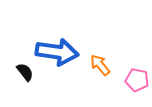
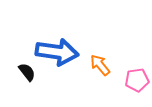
black semicircle: moved 2 px right
pink pentagon: rotated 20 degrees counterclockwise
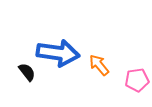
blue arrow: moved 1 px right, 1 px down
orange arrow: moved 1 px left
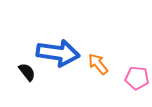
orange arrow: moved 1 px left, 1 px up
pink pentagon: moved 2 px up; rotated 15 degrees clockwise
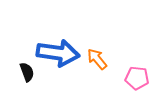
orange arrow: moved 1 px left, 5 px up
black semicircle: rotated 18 degrees clockwise
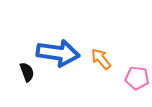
orange arrow: moved 4 px right
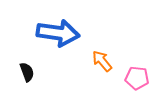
blue arrow: moved 20 px up
orange arrow: moved 1 px right, 2 px down
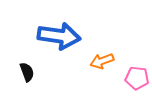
blue arrow: moved 1 px right, 3 px down
orange arrow: rotated 70 degrees counterclockwise
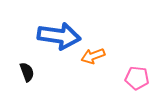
orange arrow: moved 9 px left, 5 px up
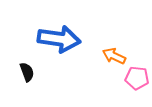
blue arrow: moved 3 px down
orange arrow: moved 21 px right; rotated 45 degrees clockwise
